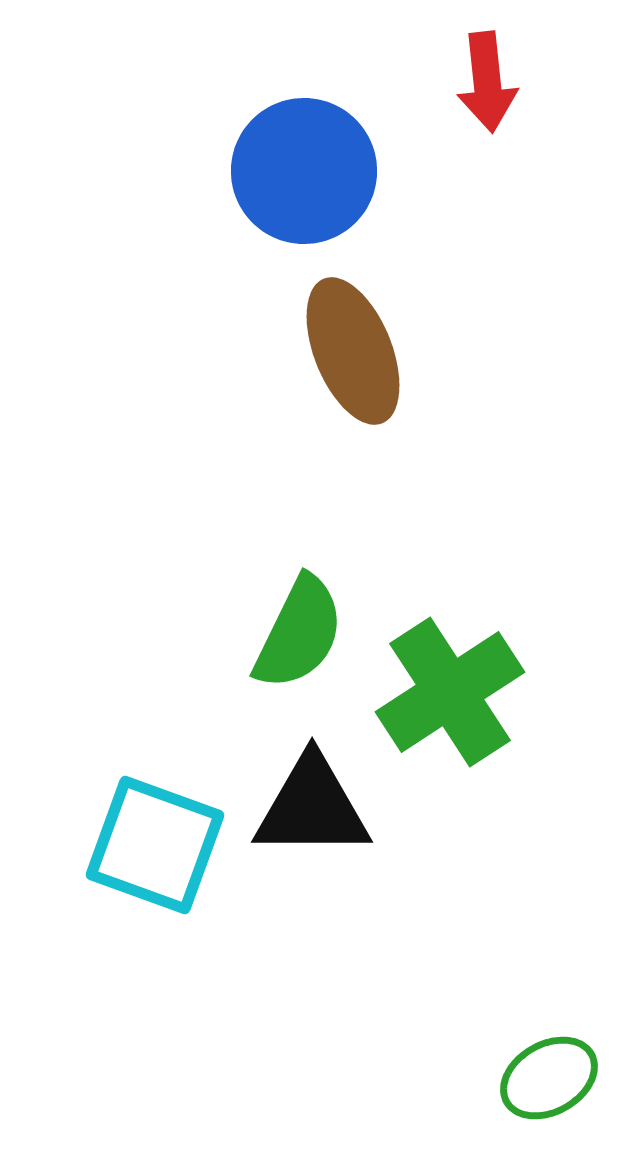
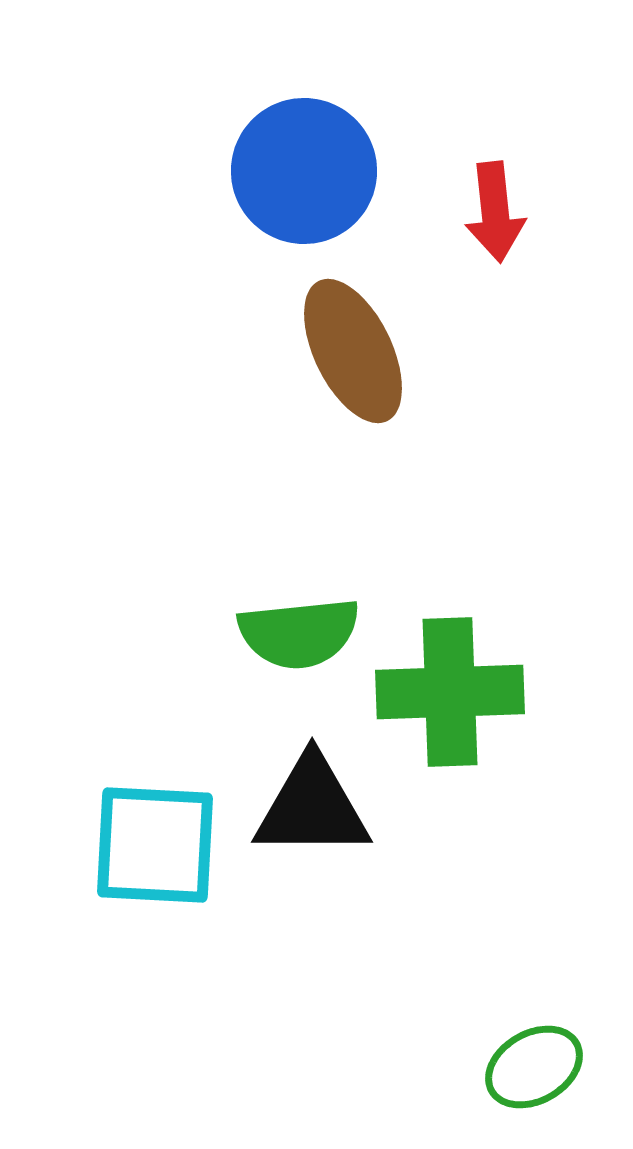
red arrow: moved 8 px right, 130 px down
brown ellipse: rotated 4 degrees counterclockwise
green semicircle: rotated 58 degrees clockwise
green cross: rotated 31 degrees clockwise
cyan square: rotated 17 degrees counterclockwise
green ellipse: moved 15 px left, 11 px up
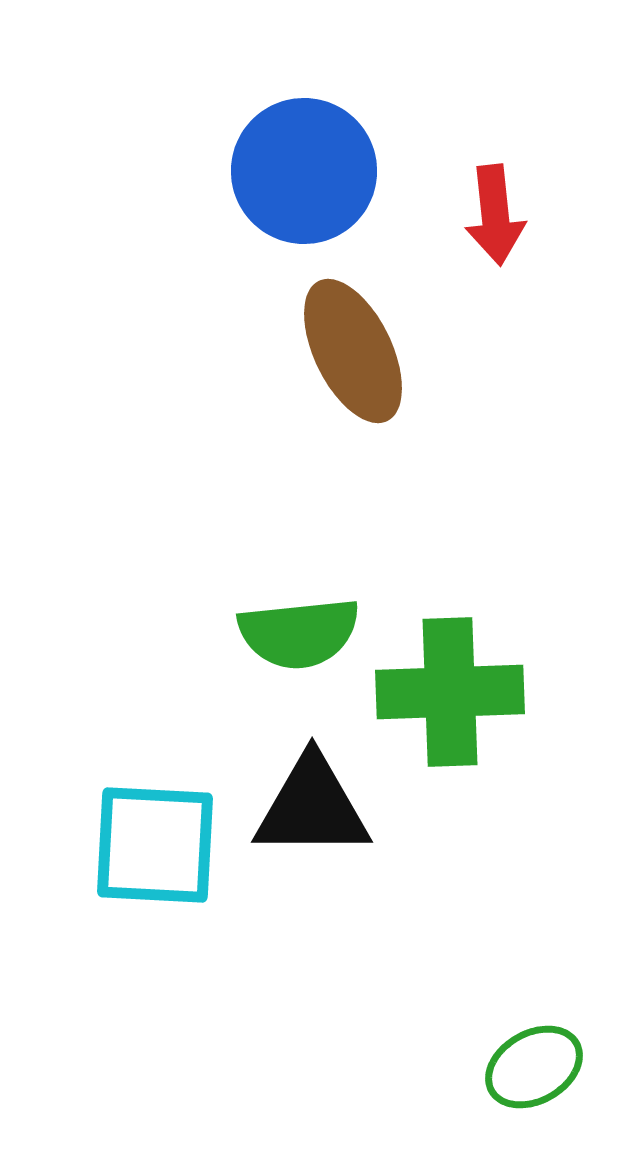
red arrow: moved 3 px down
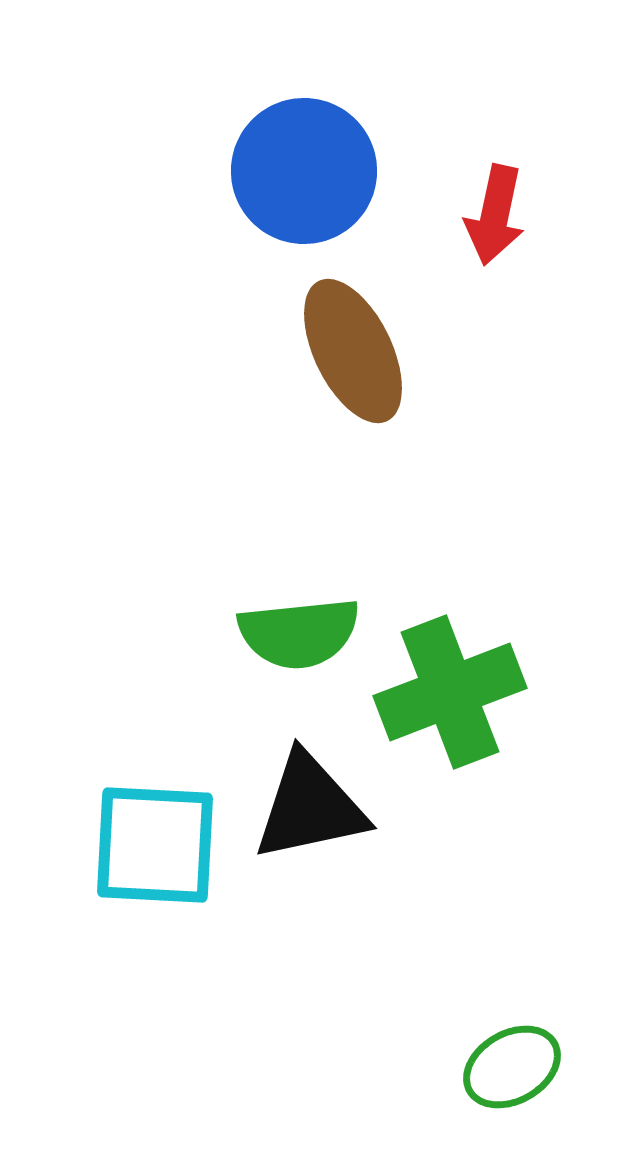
red arrow: rotated 18 degrees clockwise
green cross: rotated 19 degrees counterclockwise
black triangle: moved 2 px left; rotated 12 degrees counterclockwise
green ellipse: moved 22 px left
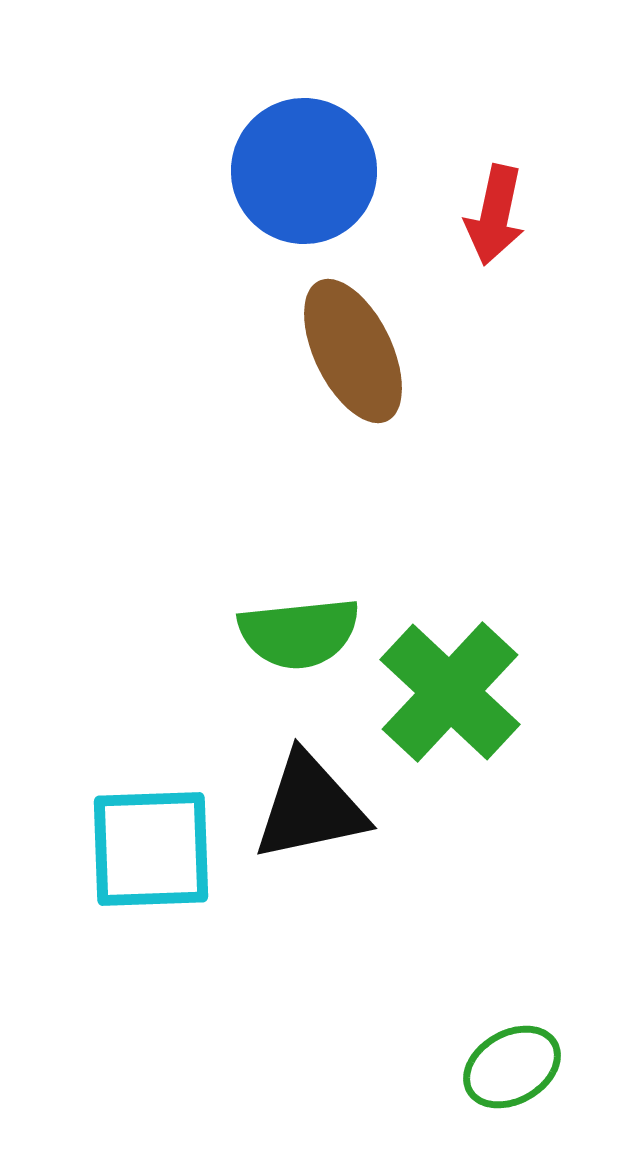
green cross: rotated 26 degrees counterclockwise
cyan square: moved 4 px left, 4 px down; rotated 5 degrees counterclockwise
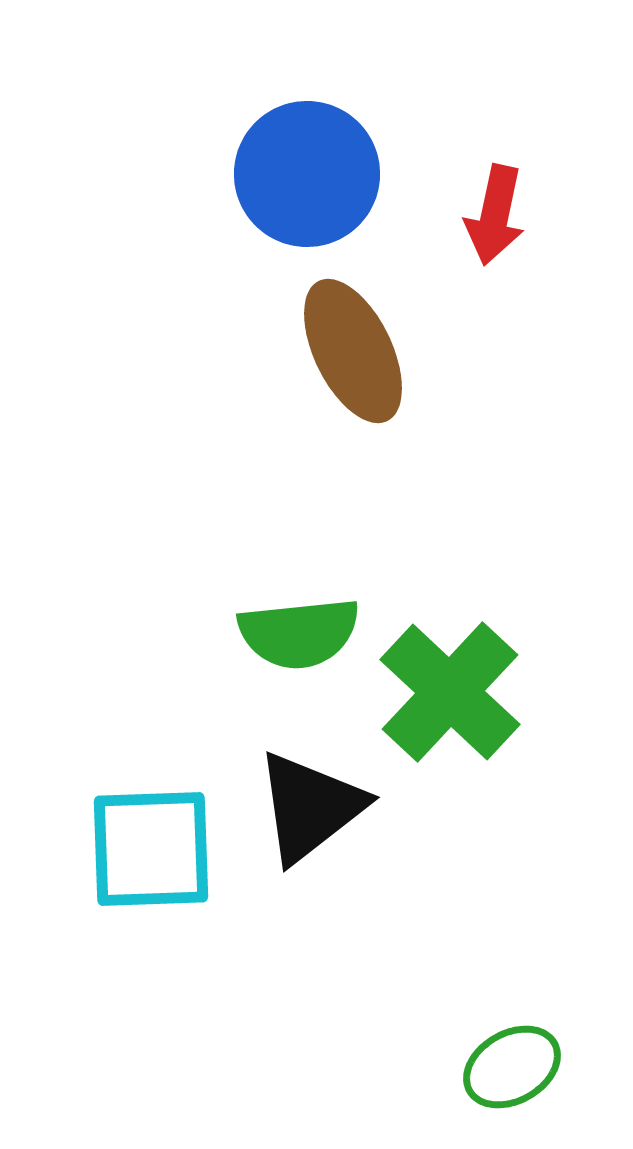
blue circle: moved 3 px right, 3 px down
black triangle: rotated 26 degrees counterclockwise
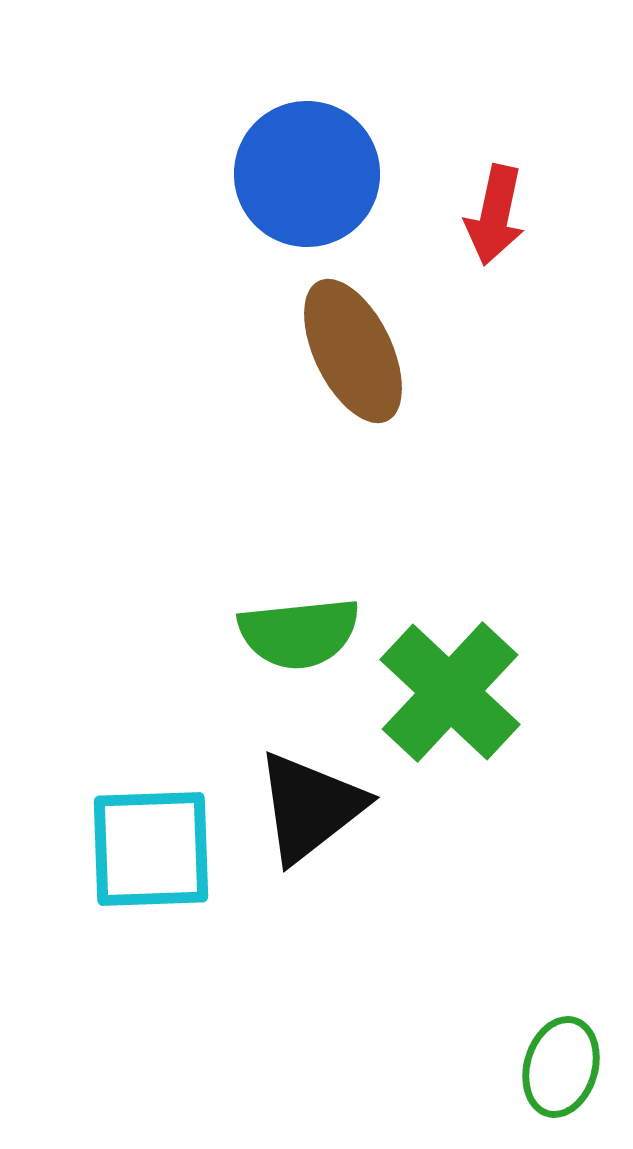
green ellipse: moved 49 px right; rotated 44 degrees counterclockwise
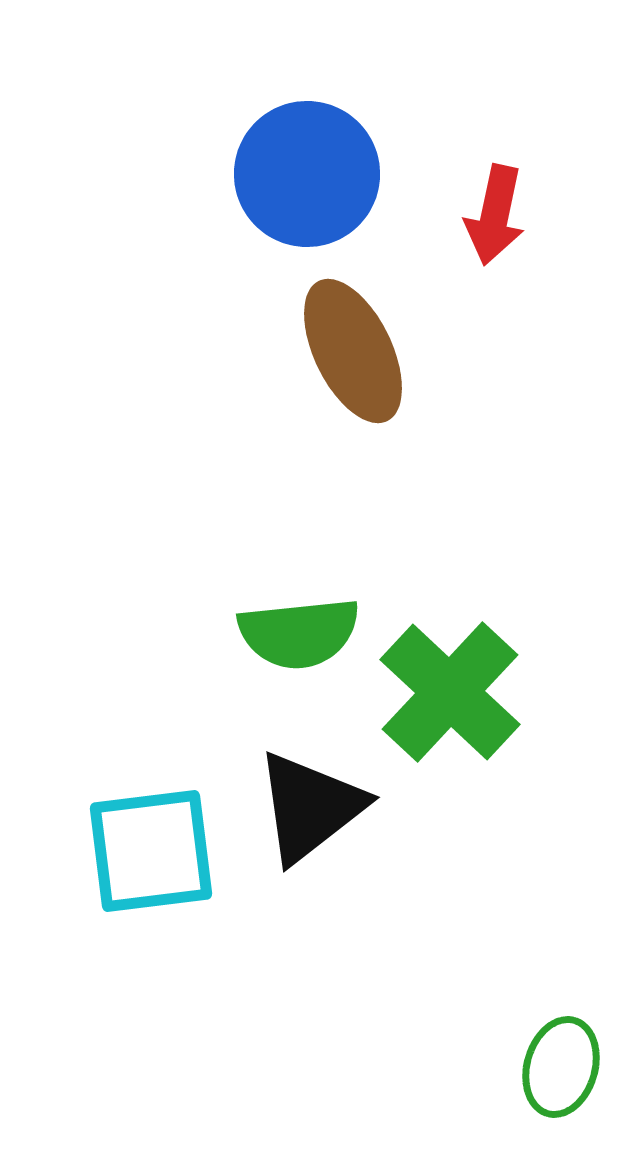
cyan square: moved 2 px down; rotated 5 degrees counterclockwise
